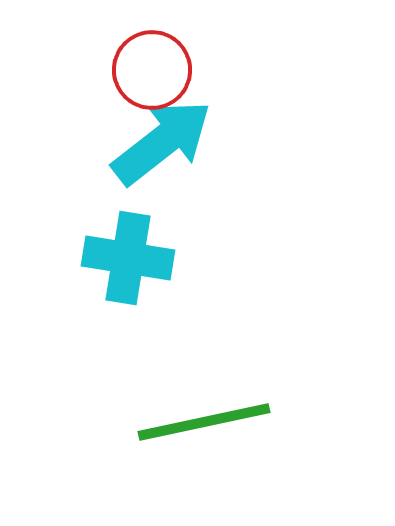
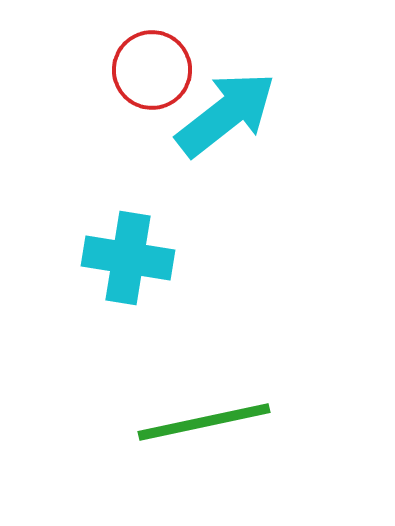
cyan arrow: moved 64 px right, 28 px up
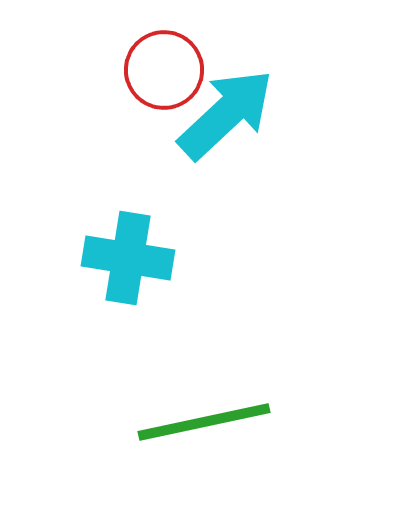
red circle: moved 12 px right
cyan arrow: rotated 5 degrees counterclockwise
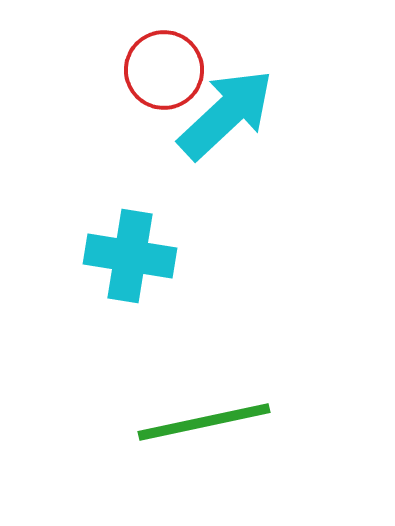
cyan cross: moved 2 px right, 2 px up
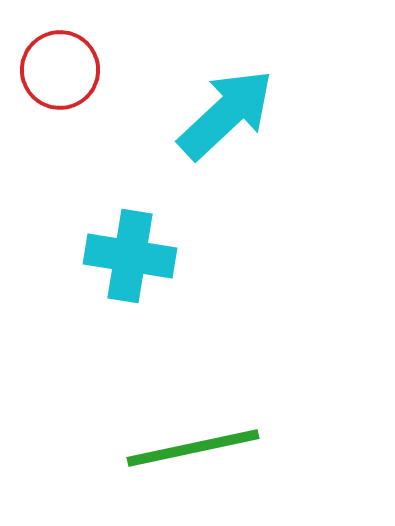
red circle: moved 104 px left
green line: moved 11 px left, 26 px down
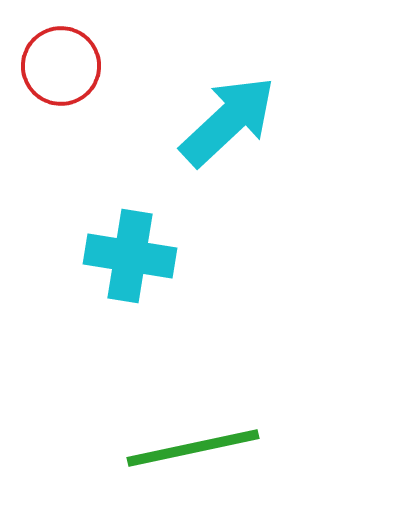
red circle: moved 1 px right, 4 px up
cyan arrow: moved 2 px right, 7 px down
